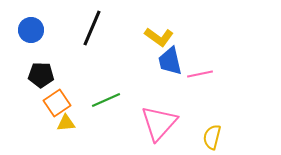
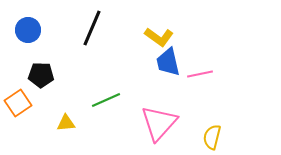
blue circle: moved 3 px left
blue trapezoid: moved 2 px left, 1 px down
orange square: moved 39 px left
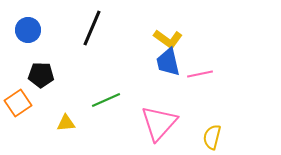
yellow L-shape: moved 9 px right, 2 px down
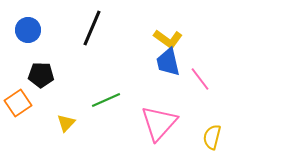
pink line: moved 5 px down; rotated 65 degrees clockwise
yellow triangle: rotated 42 degrees counterclockwise
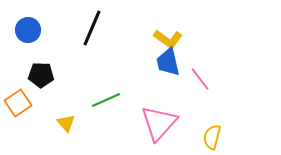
yellow triangle: rotated 24 degrees counterclockwise
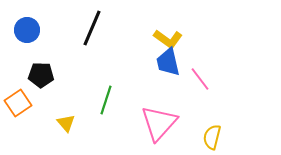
blue circle: moved 1 px left
green line: rotated 48 degrees counterclockwise
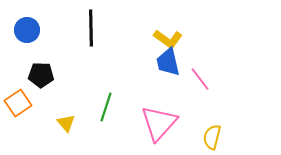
black line: moved 1 px left; rotated 24 degrees counterclockwise
green line: moved 7 px down
